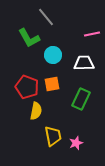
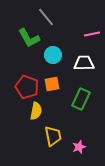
pink star: moved 3 px right, 4 px down
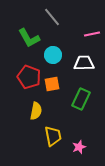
gray line: moved 6 px right
red pentagon: moved 2 px right, 10 px up
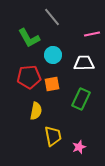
red pentagon: rotated 25 degrees counterclockwise
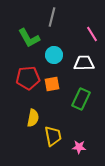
gray line: rotated 54 degrees clockwise
pink line: rotated 70 degrees clockwise
cyan circle: moved 1 px right
red pentagon: moved 1 px left, 1 px down
yellow semicircle: moved 3 px left, 7 px down
pink star: rotated 24 degrees clockwise
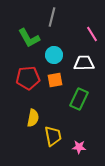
orange square: moved 3 px right, 4 px up
green rectangle: moved 2 px left
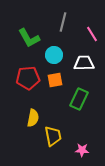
gray line: moved 11 px right, 5 px down
pink star: moved 3 px right, 3 px down
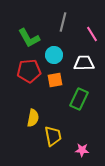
red pentagon: moved 1 px right, 7 px up
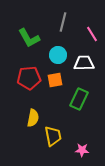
cyan circle: moved 4 px right
red pentagon: moved 7 px down
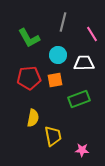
green rectangle: rotated 45 degrees clockwise
